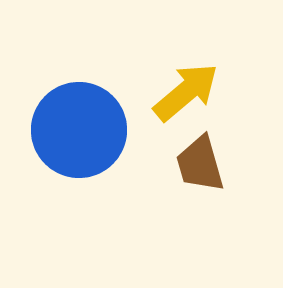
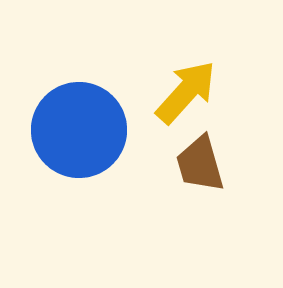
yellow arrow: rotated 8 degrees counterclockwise
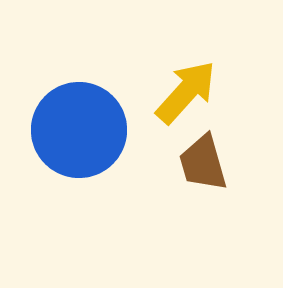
brown trapezoid: moved 3 px right, 1 px up
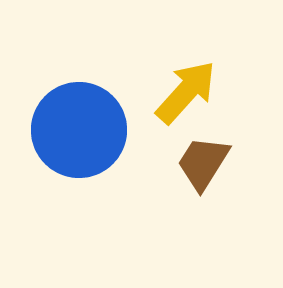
brown trapezoid: rotated 48 degrees clockwise
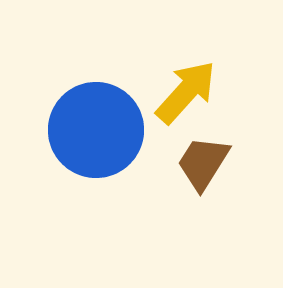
blue circle: moved 17 px right
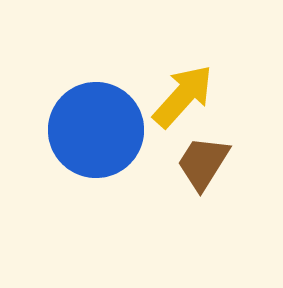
yellow arrow: moved 3 px left, 4 px down
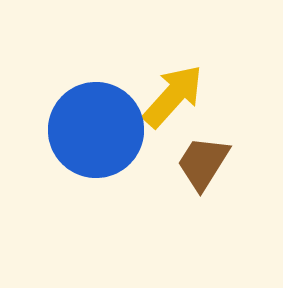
yellow arrow: moved 10 px left
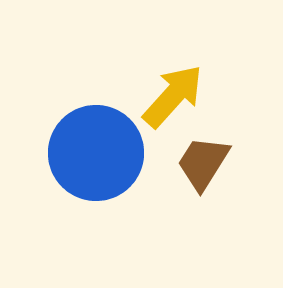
blue circle: moved 23 px down
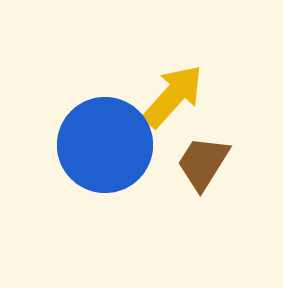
blue circle: moved 9 px right, 8 px up
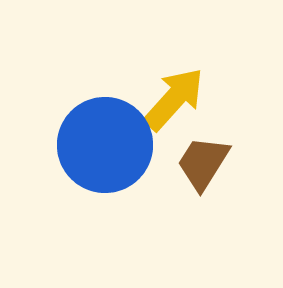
yellow arrow: moved 1 px right, 3 px down
